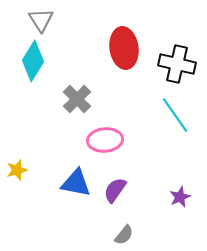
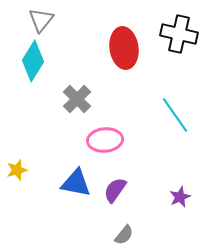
gray triangle: rotated 12 degrees clockwise
black cross: moved 2 px right, 30 px up
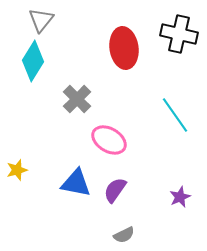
pink ellipse: moved 4 px right; rotated 36 degrees clockwise
gray semicircle: rotated 25 degrees clockwise
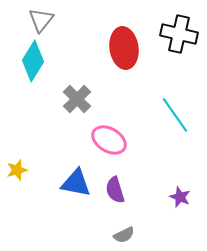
purple semicircle: rotated 52 degrees counterclockwise
purple star: rotated 25 degrees counterclockwise
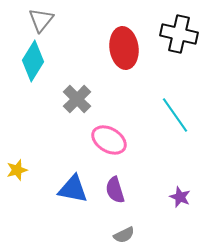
blue triangle: moved 3 px left, 6 px down
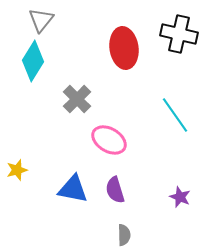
gray semicircle: rotated 65 degrees counterclockwise
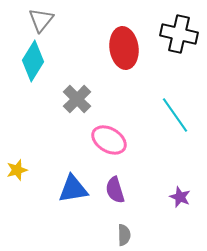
blue triangle: rotated 20 degrees counterclockwise
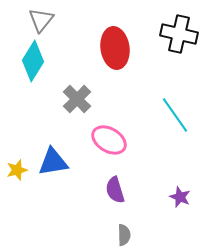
red ellipse: moved 9 px left
blue triangle: moved 20 px left, 27 px up
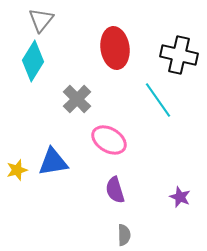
black cross: moved 21 px down
cyan line: moved 17 px left, 15 px up
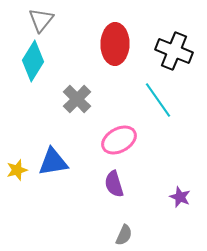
red ellipse: moved 4 px up; rotated 9 degrees clockwise
black cross: moved 5 px left, 4 px up; rotated 9 degrees clockwise
pink ellipse: moved 10 px right; rotated 60 degrees counterclockwise
purple semicircle: moved 1 px left, 6 px up
gray semicircle: rotated 25 degrees clockwise
